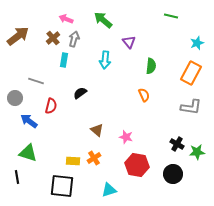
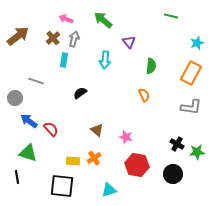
red semicircle: moved 23 px down; rotated 56 degrees counterclockwise
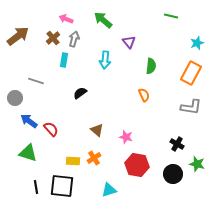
green star: moved 12 px down; rotated 21 degrees clockwise
black line: moved 19 px right, 10 px down
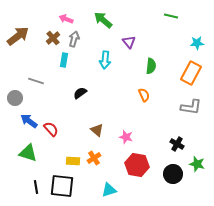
cyan star: rotated 16 degrees clockwise
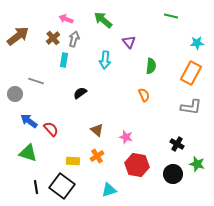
gray circle: moved 4 px up
orange cross: moved 3 px right, 2 px up
black square: rotated 30 degrees clockwise
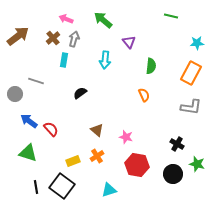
yellow rectangle: rotated 24 degrees counterclockwise
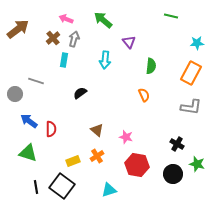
brown arrow: moved 7 px up
red semicircle: rotated 42 degrees clockwise
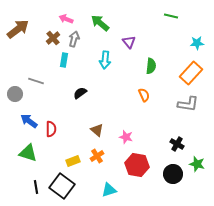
green arrow: moved 3 px left, 3 px down
orange rectangle: rotated 15 degrees clockwise
gray L-shape: moved 3 px left, 3 px up
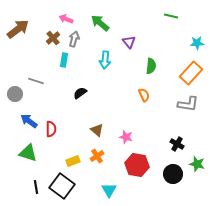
cyan triangle: rotated 42 degrees counterclockwise
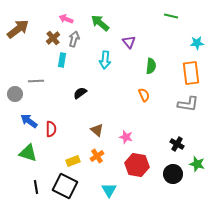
cyan rectangle: moved 2 px left
orange rectangle: rotated 50 degrees counterclockwise
gray line: rotated 21 degrees counterclockwise
black square: moved 3 px right; rotated 10 degrees counterclockwise
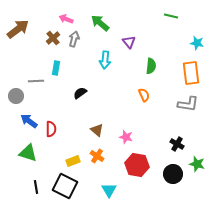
cyan star: rotated 16 degrees clockwise
cyan rectangle: moved 6 px left, 8 px down
gray circle: moved 1 px right, 2 px down
orange cross: rotated 24 degrees counterclockwise
